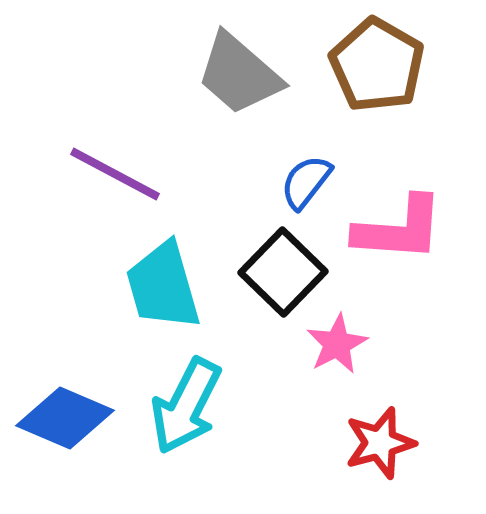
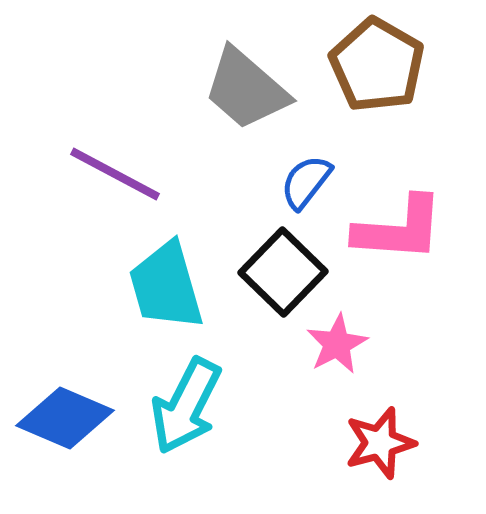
gray trapezoid: moved 7 px right, 15 px down
cyan trapezoid: moved 3 px right
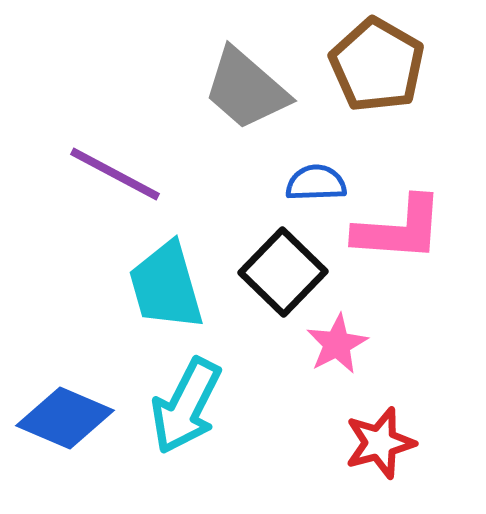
blue semicircle: moved 10 px right, 1 px down; rotated 50 degrees clockwise
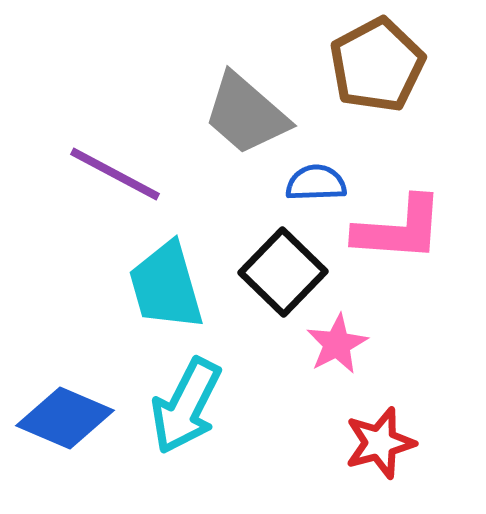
brown pentagon: rotated 14 degrees clockwise
gray trapezoid: moved 25 px down
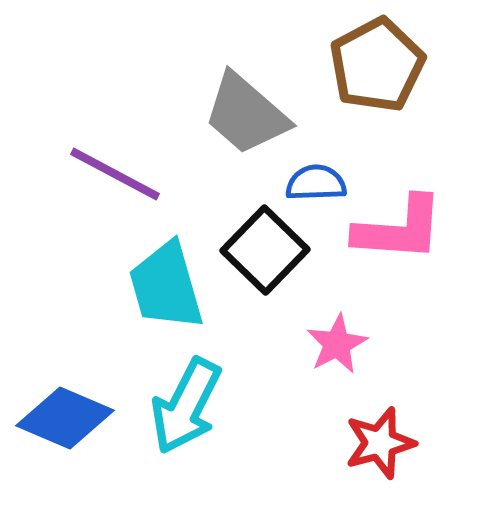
black square: moved 18 px left, 22 px up
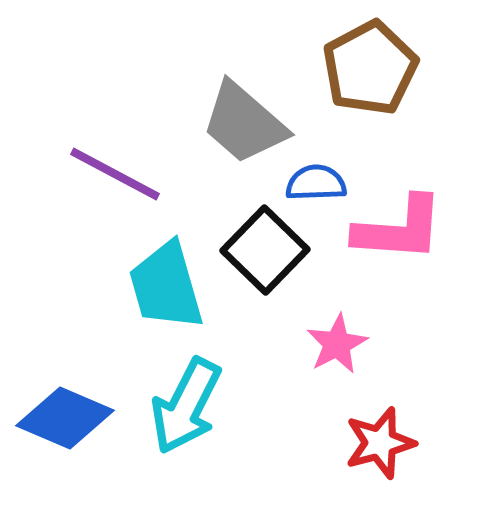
brown pentagon: moved 7 px left, 3 px down
gray trapezoid: moved 2 px left, 9 px down
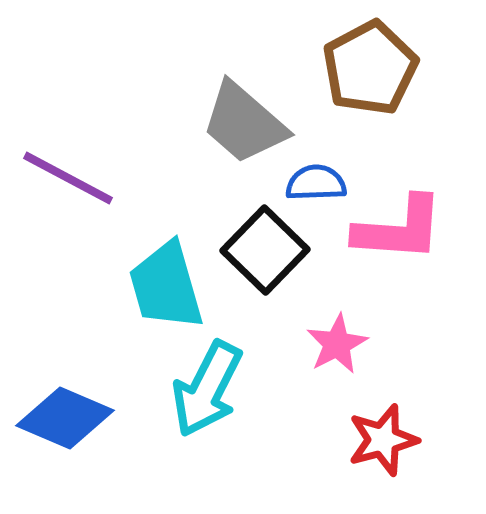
purple line: moved 47 px left, 4 px down
cyan arrow: moved 21 px right, 17 px up
red star: moved 3 px right, 3 px up
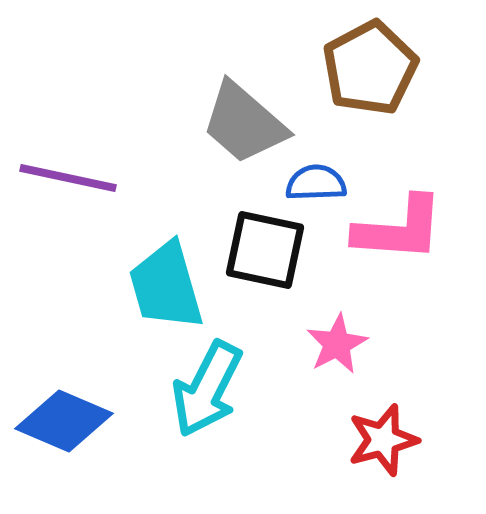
purple line: rotated 16 degrees counterclockwise
black square: rotated 32 degrees counterclockwise
blue diamond: moved 1 px left, 3 px down
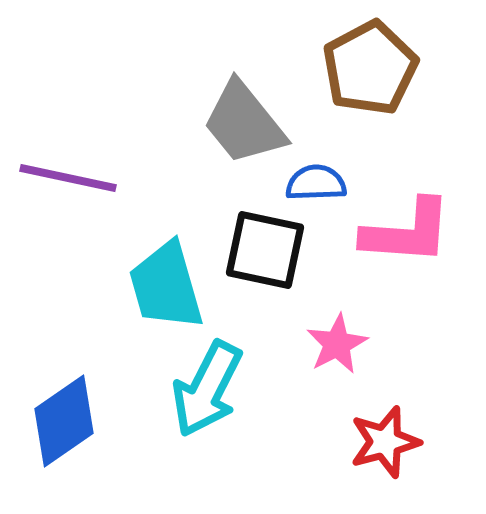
gray trapezoid: rotated 10 degrees clockwise
pink L-shape: moved 8 px right, 3 px down
blue diamond: rotated 58 degrees counterclockwise
red star: moved 2 px right, 2 px down
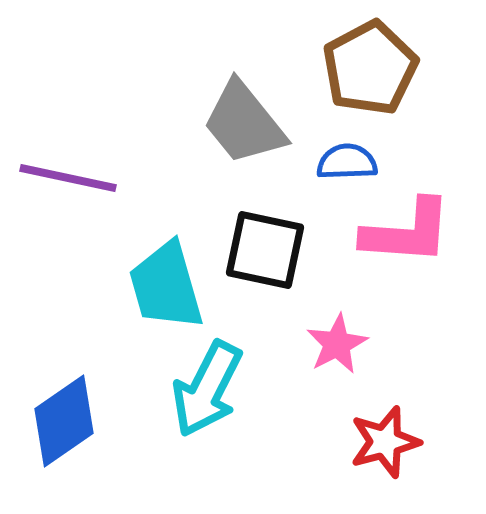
blue semicircle: moved 31 px right, 21 px up
